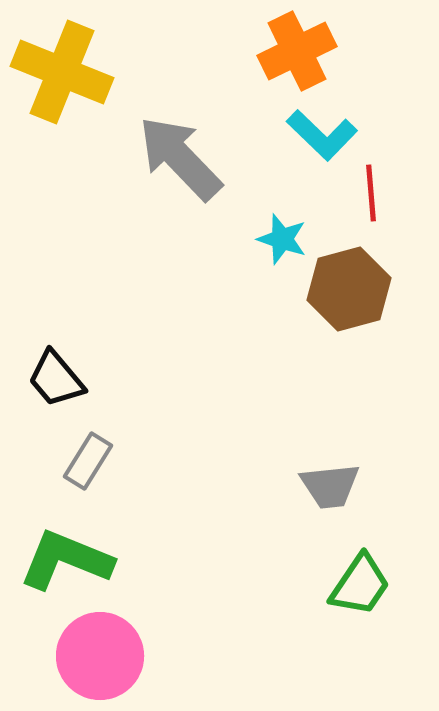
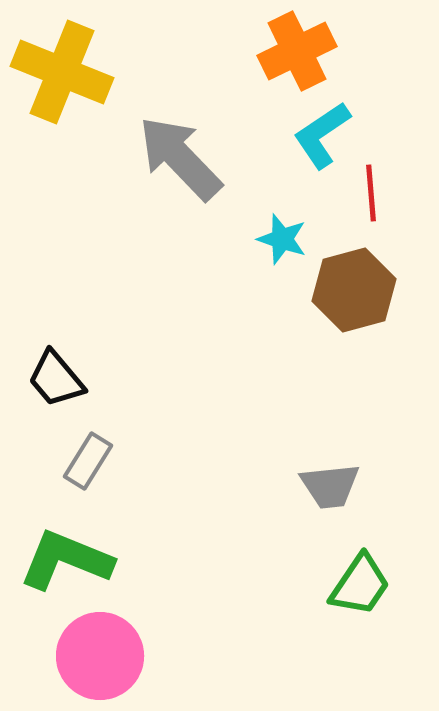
cyan L-shape: rotated 102 degrees clockwise
brown hexagon: moved 5 px right, 1 px down
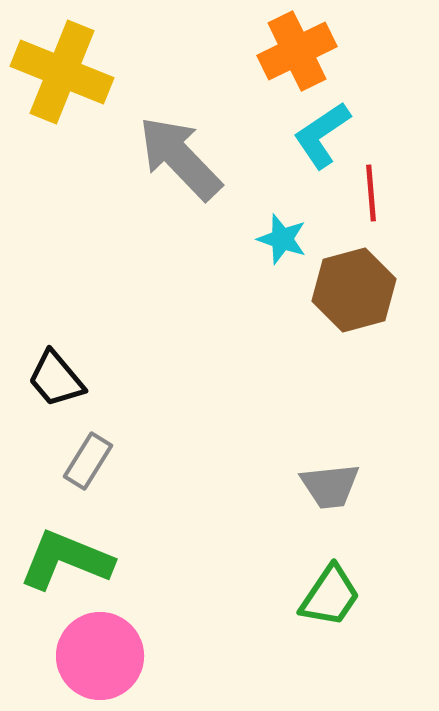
green trapezoid: moved 30 px left, 11 px down
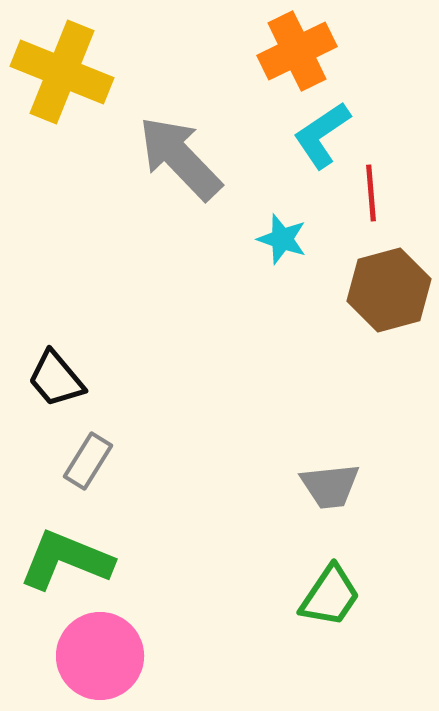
brown hexagon: moved 35 px right
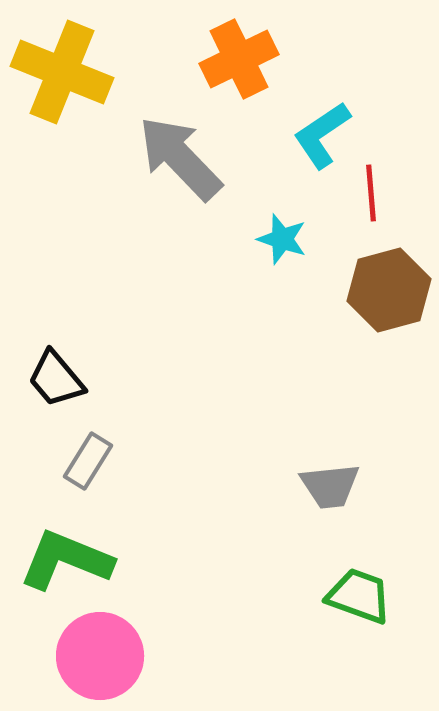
orange cross: moved 58 px left, 8 px down
green trapezoid: moved 29 px right; rotated 104 degrees counterclockwise
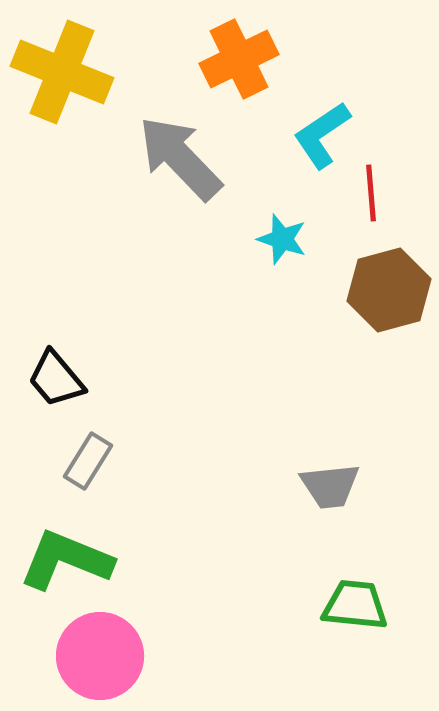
green trapezoid: moved 4 px left, 9 px down; rotated 14 degrees counterclockwise
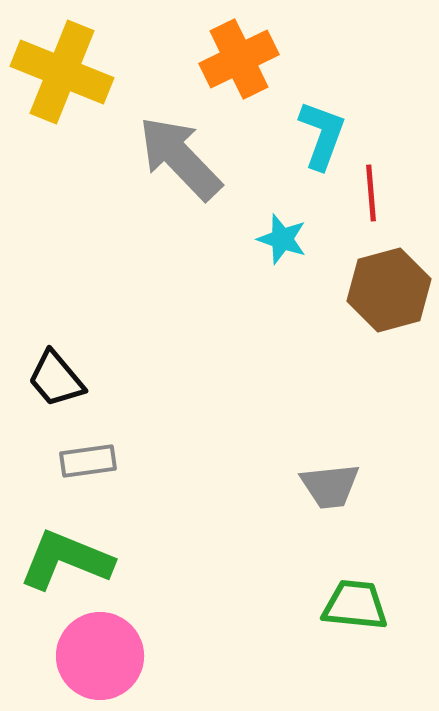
cyan L-shape: rotated 144 degrees clockwise
gray rectangle: rotated 50 degrees clockwise
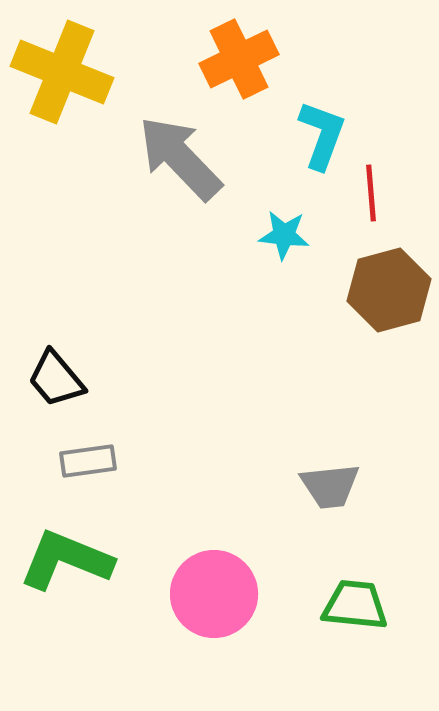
cyan star: moved 2 px right, 4 px up; rotated 12 degrees counterclockwise
pink circle: moved 114 px right, 62 px up
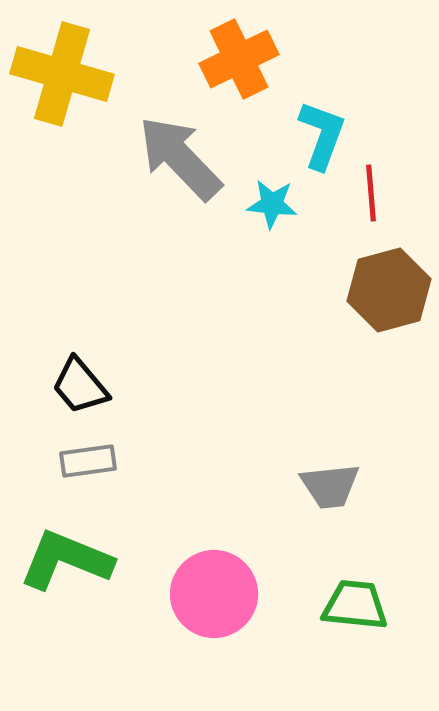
yellow cross: moved 2 px down; rotated 6 degrees counterclockwise
cyan star: moved 12 px left, 31 px up
black trapezoid: moved 24 px right, 7 px down
